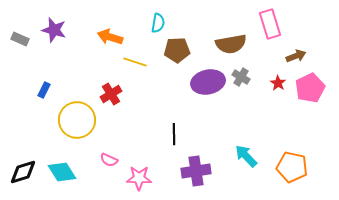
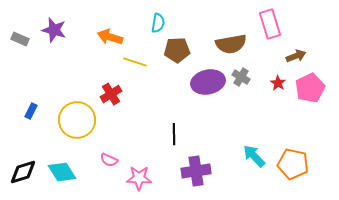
blue rectangle: moved 13 px left, 21 px down
cyan arrow: moved 8 px right
orange pentagon: moved 1 px right, 3 px up
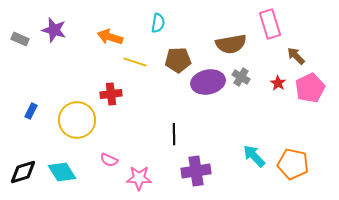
brown pentagon: moved 1 px right, 10 px down
brown arrow: rotated 114 degrees counterclockwise
red cross: rotated 25 degrees clockwise
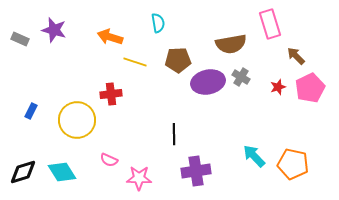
cyan semicircle: rotated 18 degrees counterclockwise
red star: moved 4 px down; rotated 21 degrees clockwise
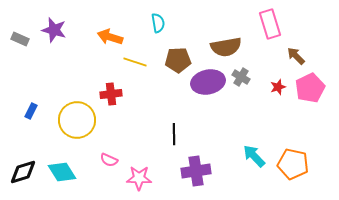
brown semicircle: moved 5 px left, 3 px down
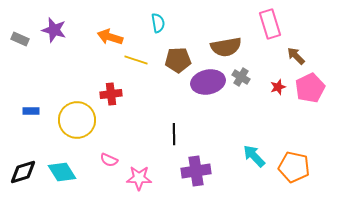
yellow line: moved 1 px right, 2 px up
blue rectangle: rotated 63 degrees clockwise
orange pentagon: moved 1 px right, 3 px down
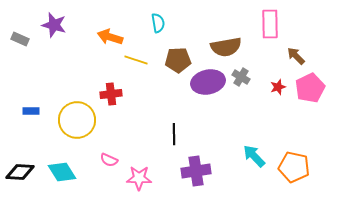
pink rectangle: rotated 16 degrees clockwise
purple star: moved 5 px up
black diamond: moved 3 px left; rotated 20 degrees clockwise
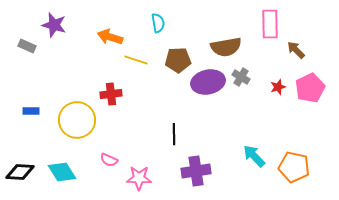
gray rectangle: moved 7 px right, 7 px down
brown arrow: moved 6 px up
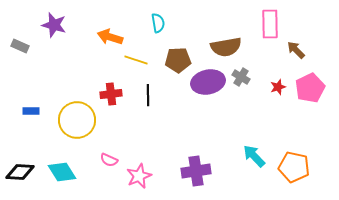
gray rectangle: moved 7 px left
black line: moved 26 px left, 39 px up
pink star: moved 2 px up; rotated 25 degrees counterclockwise
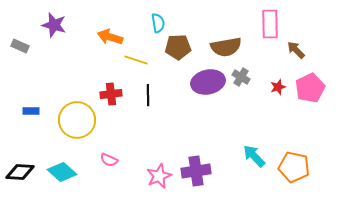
brown pentagon: moved 13 px up
cyan diamond: rotated 16 degrees counterclockwise
pink star: moved 20 px right
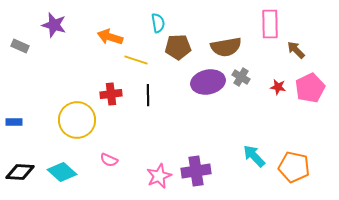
red star: rotated 28 degrees clockwise
blue rectangle: moved 17 px left, 11 px down
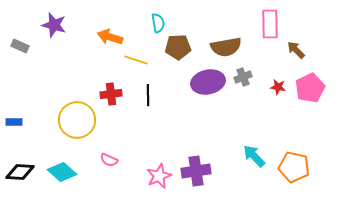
gray cross: moved 2 px right; rotated 36 degrees clockwise
